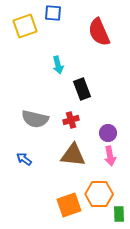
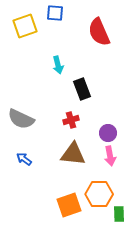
blue square: moved 2 px right
gray semicircle: moved 14 px left; rotated 12 degrees clockwise
brown triangle: moved 1 px up
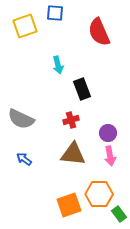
green rectangle: rotated 35 degrees counterclockwise
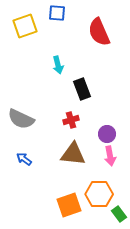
blue square: moved 2 px right
purple circle: moved 1 px left, 1 px down
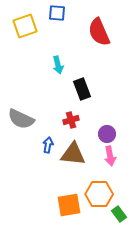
blue arrow: moved 24 px right, 14 px up; rotated 63 degrees clockwise
orange square: rotated 10 degrees clockwise
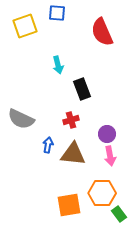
red semicircle: moved 3 px right
orange hexagon: moved 3 px right, 1 px up
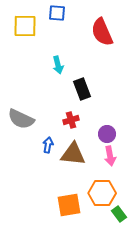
yellow square: rotated 20 degrees clockwise
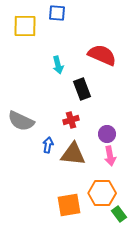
red semicircle: moved 23 px down; rotated 136 degrees clockwise
gray semicircle: moved 2 px down
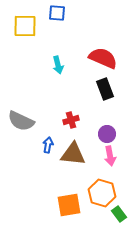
red semicircle: moved 1 px right, 3 px down
black rectangle: moved 23 px right
orange hexagon: rotated 16 degrees clockwise
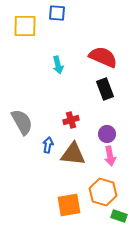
red semicircle: moved 1 px up
gray semicircle: moved 1 px right, 1 px down; rotated 144 degrees counterclockwise
orange hexagon: moved 1 px right, 1 px up
green rectangle: moved 2 px down; rotated 35 degrees counterclockwise
